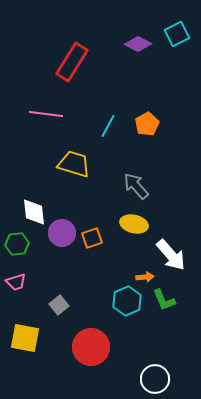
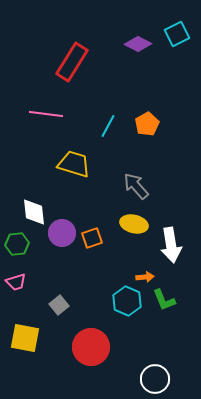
white arrow: moved 10 px up; rotated 32 degrees clockwise
cyan hexagon: rotated 12 degrees counterclockwise
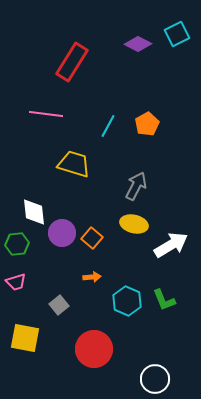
gray arrow: rotated 68 degrees clockwise
orange square: rotated 30 degrees counterclockwise
white arrow: rotated 112 degrees counterclockwise
orange arrow: moved 53 px left
red circle: moved 3 px right, 2 px down
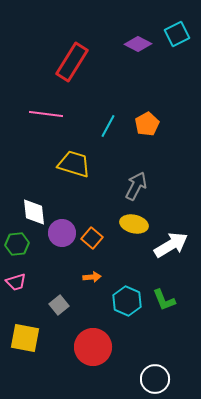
red circle: moved 1 px left, 2 px up
